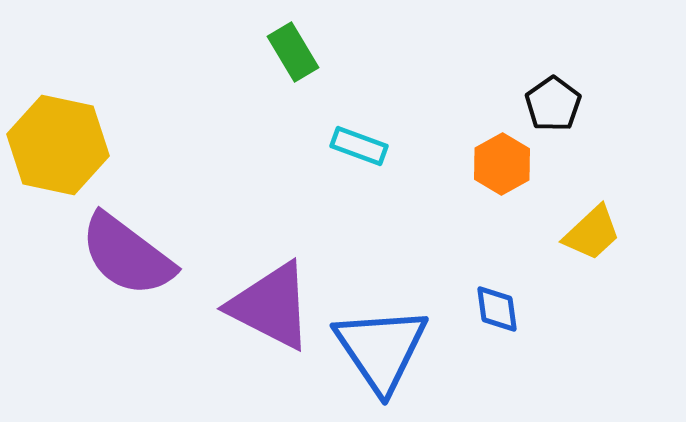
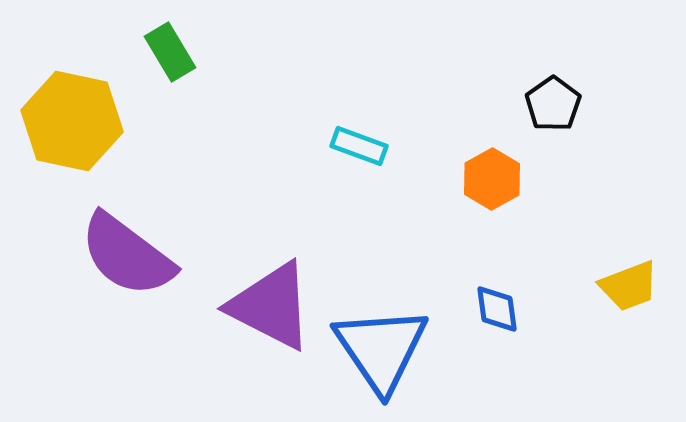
green rectangle: moved 123 px left
yellow hexagon: moved 14 px right, 24 px up
orange hexagon: moved 10 px left, 15 px down
yellow trapezoid: moved 37 px right, 53 px down; rotated 22 degrees clockwise
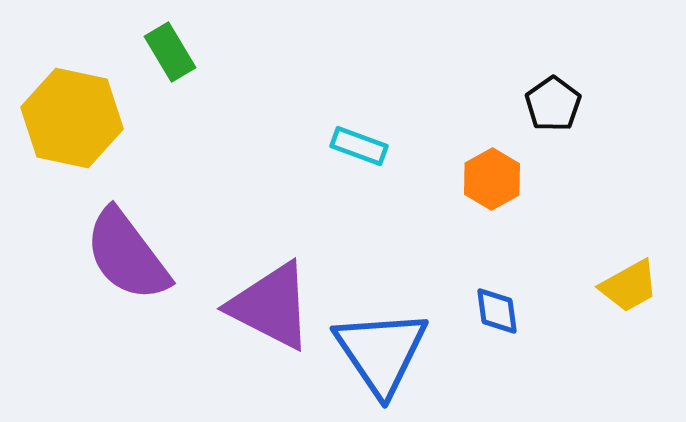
yellow hexagon: moved 3 px up
purple semicircle: rotated 16 degrees clockwise
yellow trapezoid: rotated 8 degrees counterclockwise
blue diamond: moved 2 px down
blue triangle: moved 3 px down
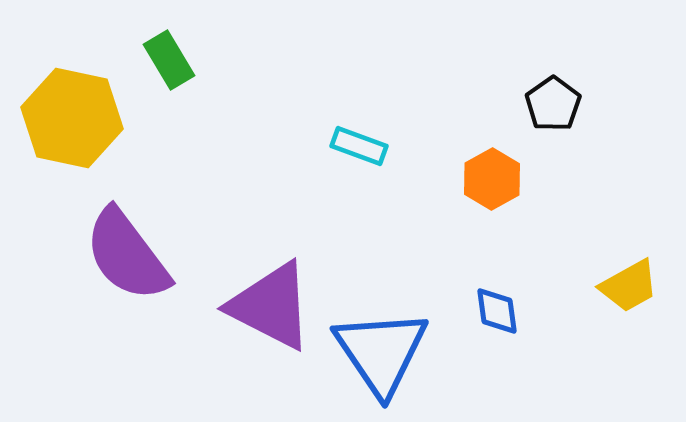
green rectangle: moved 1 px left, 8 px down
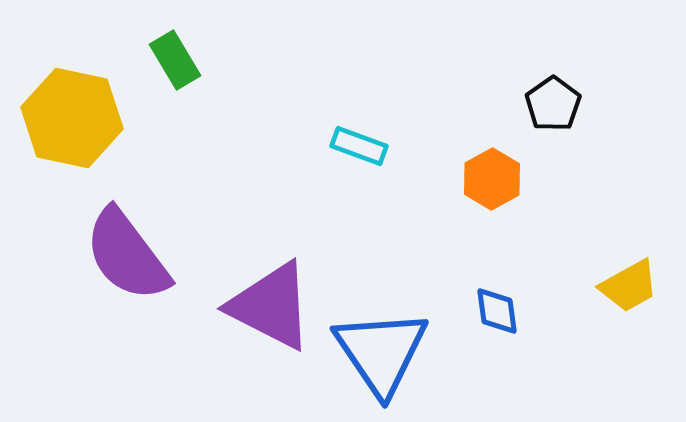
green rectangle: moved 6 px right
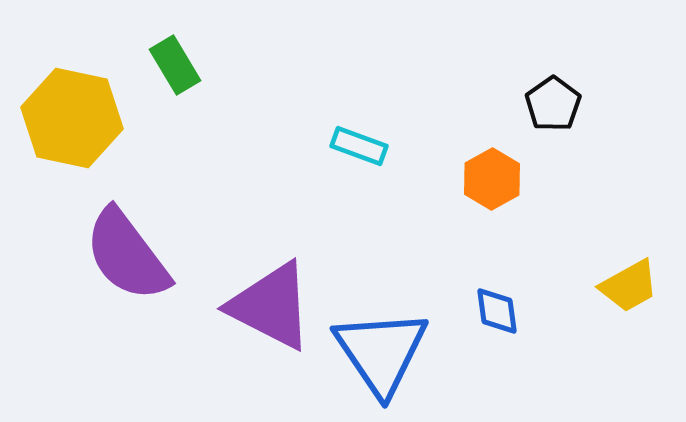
green rectangle: moved 5 px down
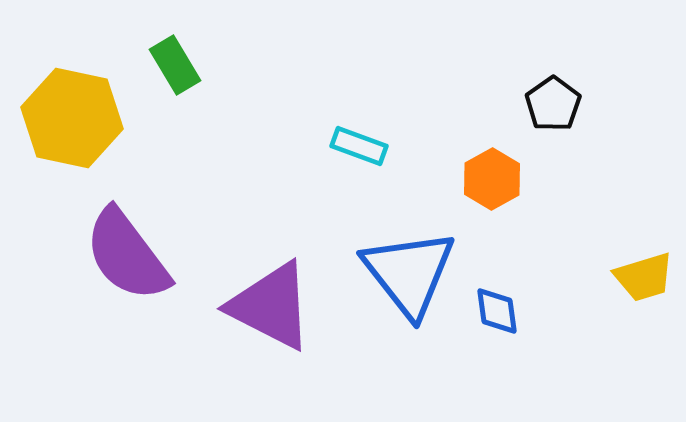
yellow trapezoid: moved 15 px right, 9 px up; rotated 12 degrees clockwise
blue triangle: moved 28 px right, 79 px up; rotated 4 degrees counterclockwise
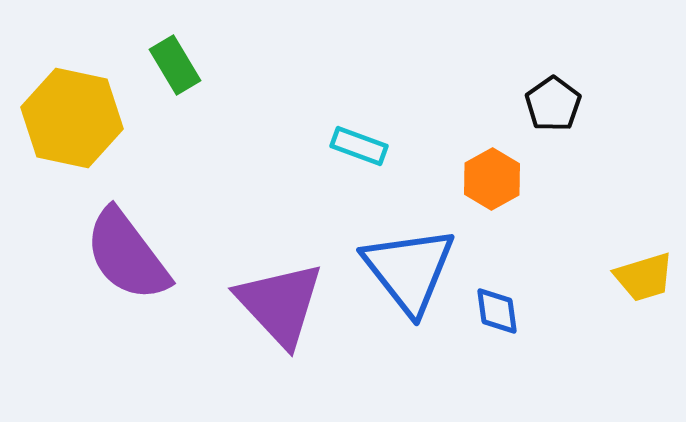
blue triangle: moved 3 px up
purple triangle: moved 9 px right, 2 px up; rotated 20 degrees clockwise
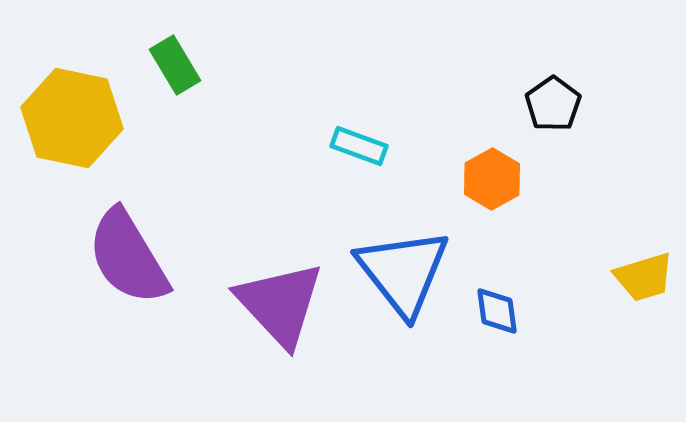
purple semicircle: moved 1 px right, 2 px down; rotated 6 degrees clockwise
blue triangle: moved 6 px left, 2 px down
